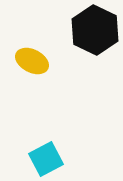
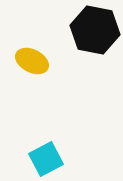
black hexagon: rotated 15 degrees counterclockwise
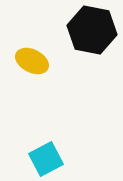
black hexagon: moved 3 px left
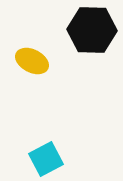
black hexagon: rotated 9 degrees counterclockwise
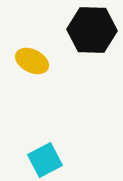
cyan square: moved 1 px left, 1 px down
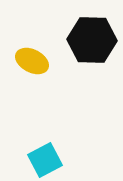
black hexagon: moved 10 px down
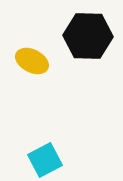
black hexagon: moved 4 px left, 4 px up
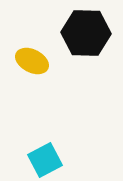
black hexagon: moved 2 px left, 3 px up
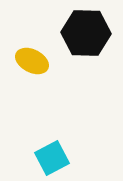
cyan square: moved 7 px right, 2 px up
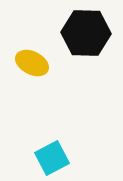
yellow ellipse: moved 2 px down
